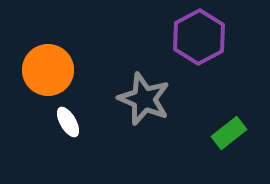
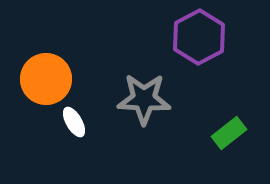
orange circle: moved 2 px left, 9 px down
gray star: rotated 20 degrees counterclockwise
white ellipse: moved 6 px right
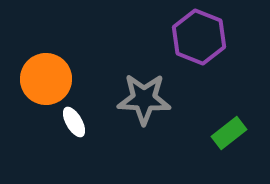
purple hexagon: rotated 10 degrees counterclockwise
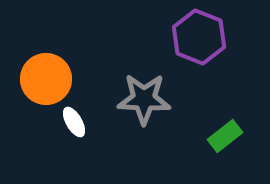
green rectangle: moved 4 px left, 3 px down
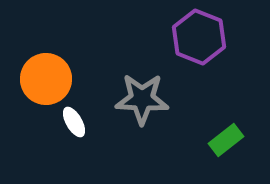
gray star: moved 2 px left
green rectangle: moved 1 px right, 4 px down
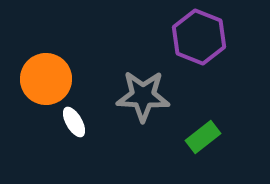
gray star: moved 1 px right, 3 px up
green rectangle: moved 23 px left, 3 px up
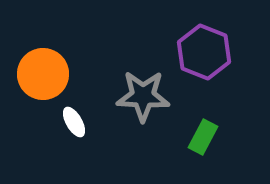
purple hexagon: moved 5 px right, 15 px down
orange circle: moved 3 px left, 5 px up
green rectangle: rotated 24 degrees counterclockwise
